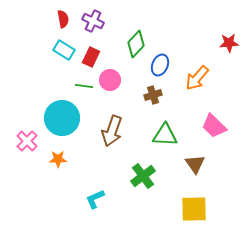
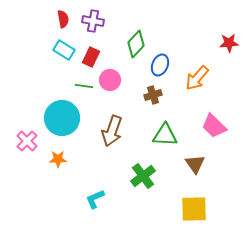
purple cross: rotated 15 degrees counterclockwise
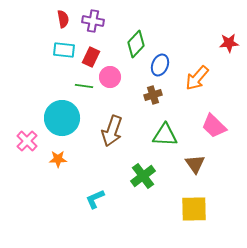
cyan rectangle: rotated 25 degrees counterclockwise
pink circle: moved 3 px up
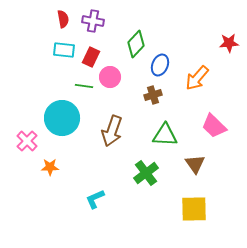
orange star: moved 8 px left, 8 px down
green cross: moved 3 px right, 3 px up
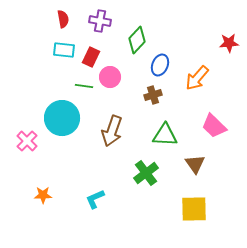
purple cross: moved 7 px right
green diamond: moved 1 px right, 4 px up
orange star: moved 7 px left, 28 px down
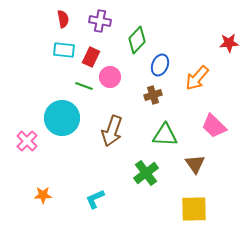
green line: rotated 12 degrees clockwise
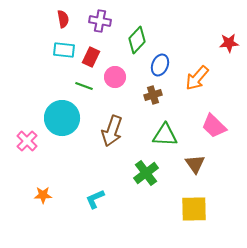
pink circle: moved 5 px right
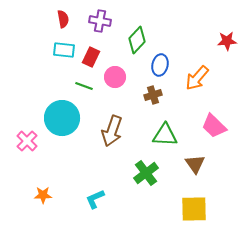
red star: moved 2 px left, 2 px up
blue ellipse: rotated 10 degrees counterclockwise
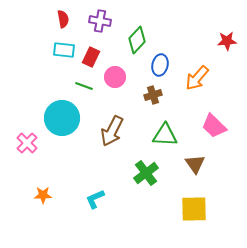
brown arrow: rotated 8 degrees clockwise
pink cross: moved 2 px down
